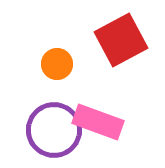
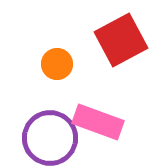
purple circle: moved 4 px left, 8 px down
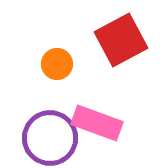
pink rectangle: moved 1 px left, 1 px down
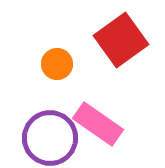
red square: rotated 8 degrees counterclockwise
pink rectangle: moved 1 px right, 1 px down; rotated 15 degrees clockwise
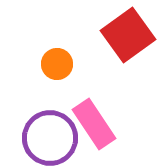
red square: moved 7 px right, 5 px up
pink rectangle: moved 4 px left; rotated 21 degrees clockwise
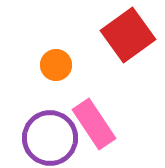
orange circle: moved 1 px left, 1 px down
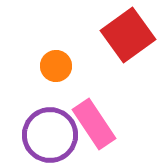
orange circle: moved 1 px down
purple circle: moved 3 px up
